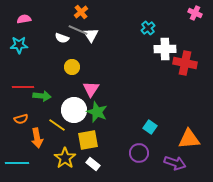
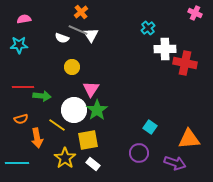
green star: moved 2 px up; rotated 15 degrees clockwise
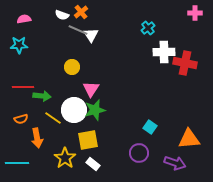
pink cross: rotated 24 degrees counterclockwise
white semicircle: moved 23 px up
white cross: moved 1 px left, 3 px down
green star: moved 2 px left; rotated 20 degrees clockwise
yellow line: moved 4 px left, 7 px up
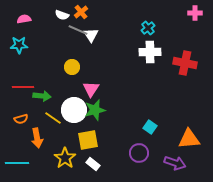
white cross: moved 14 px left
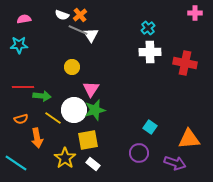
orange cross: moved 1 px left, 3 px down
cyan line: moved 1 px left; rotated 35 degrees clockwise
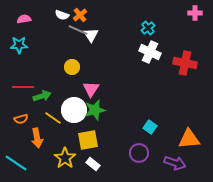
white cross: rotated 25 degrees clockwise
green arrow: rotated 24 degrees counterclockwise
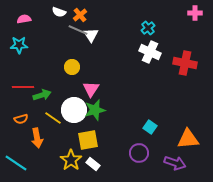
white semicircle: moved 3 px left, 3 px up
green arrow: moved 1 px up
orange triangle: moved 1 px left
yellow star: moved 6 px right, 2 px down
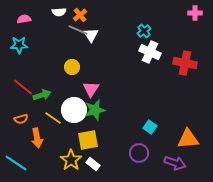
white semicircle: rotated 24 degrees counterclockwise
cyan cross: moved 4 px left, 3 px down
red line: rotated 40 degrees clockwise
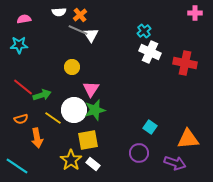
cyan line: moved 1 px right, 3 px down
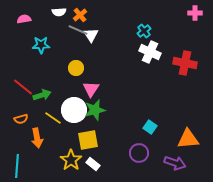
cyan star: moved 22 px right
yellow circle: moved 4 px right, 1 px down
cyan line: rotated 60 degrees clockwise
